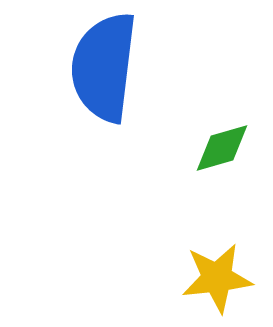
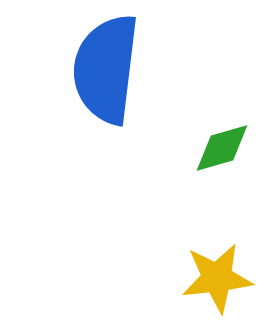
blue semicircle: moved 2 px right, 2 px down
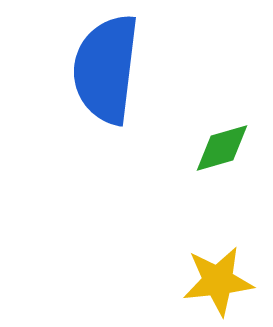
yellow star: moved 1 px right, 3 px down
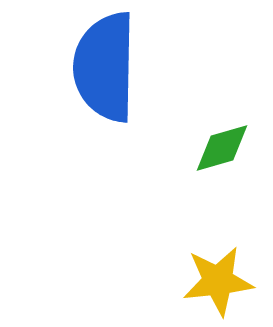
blue semicircle: moved 1 px left, 2 px up; rotated 6 degrees counterclockwise
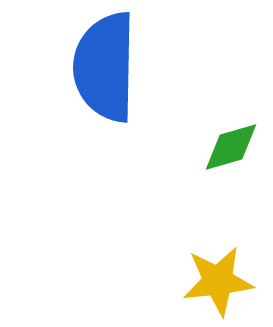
green diamond: moved 9 px right, 1 px up
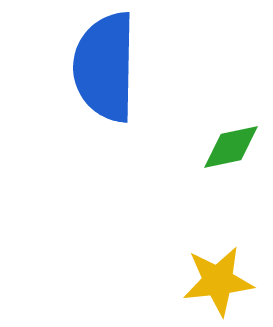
green diamond: rotated 4 degrees clockwise
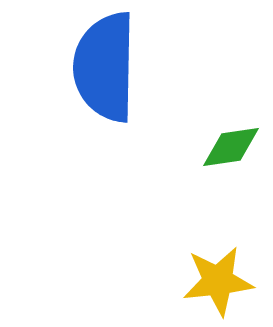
green diamond: rotated 4 degrees clockwise
